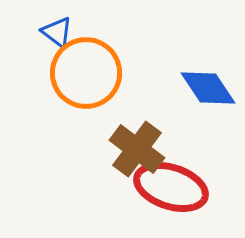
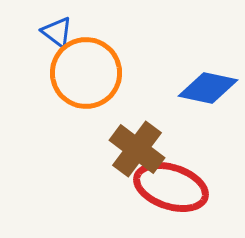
blue diamond: rotated 44 degrees counterclockwise
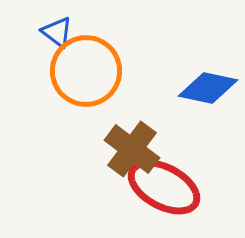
orange circle: moved 2 px up
brown cross: moved 5 px left
red ellipse: moved 7 px left; rotated 10 degrees clockwise
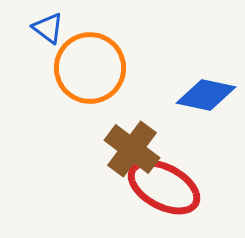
blue triangle: moved 9 px left, 4 px up
orange circle: moved 4 px right, 3 px up
blue diamond: moved 2 px left, 7 px down
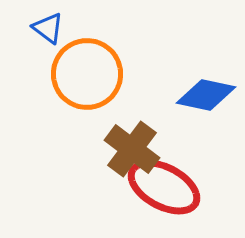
orange circle: moved 3 px left, 6 px down
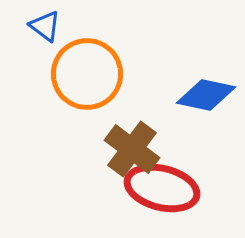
blue triangle: moved 3 px left, 2 px up
red ellipse: moved 2 px left, 1 px down; rotated 14 degrees counterclockwise
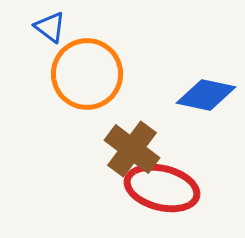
blue triangle: moved 5 px right, 1 px down
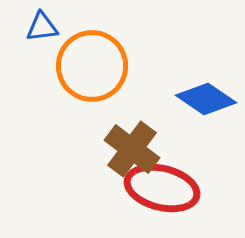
blue triangle: moved 8 px left; rotated 44 degrees counterclockwise
orange circle: moved 5 px right, 8 px up
blue diamond: moved 4 px down; rotated 22 degrees clockwise
